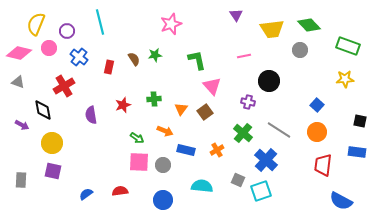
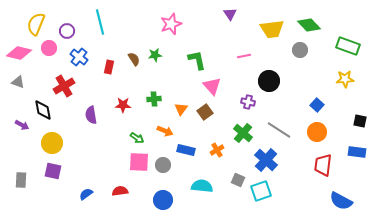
purple triangle at (236, 15): moved 6 px left, 1 px up
red star at (123, 105): rotated 21 degrees clockwise
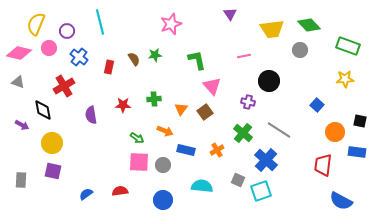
orange circle at (317, 132): moved 18 px right
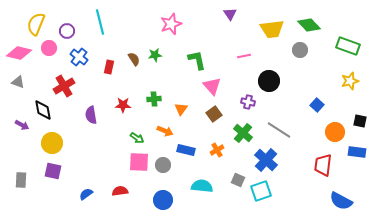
yellow star at (345, 79): moved 5 px right, 2 px down; rotated 12 degrees counterclockwise
brown square at (205, 112): moved 9 px right, 2 px down
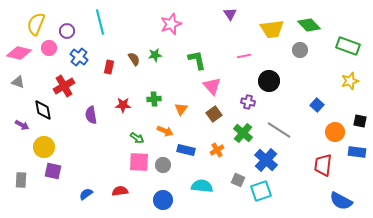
yellow circle at (52, 143): moved 8 px left, 4 px down
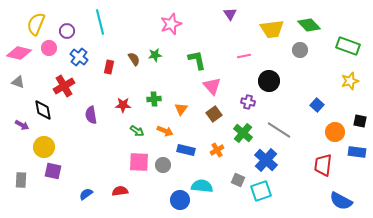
green arrow at (137, 138): moved 7 px up
blue circle at (163, 200): moved 17 px right
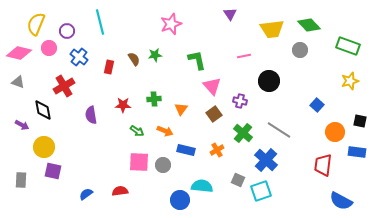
purple cross at (248, 102): moved 8 px left, 1 px up
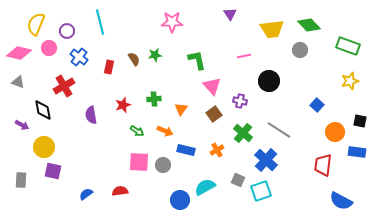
pink star at (171, 24): moved 1 px right, 2 px up; rotated 20 degrees clockwise
red star at (123, 105): rotated 21 degrees counterclockwise
cyan semicircle at (202, 186): moved 3 px right, 1 px down; rotated 35 degrees counterclockwise
